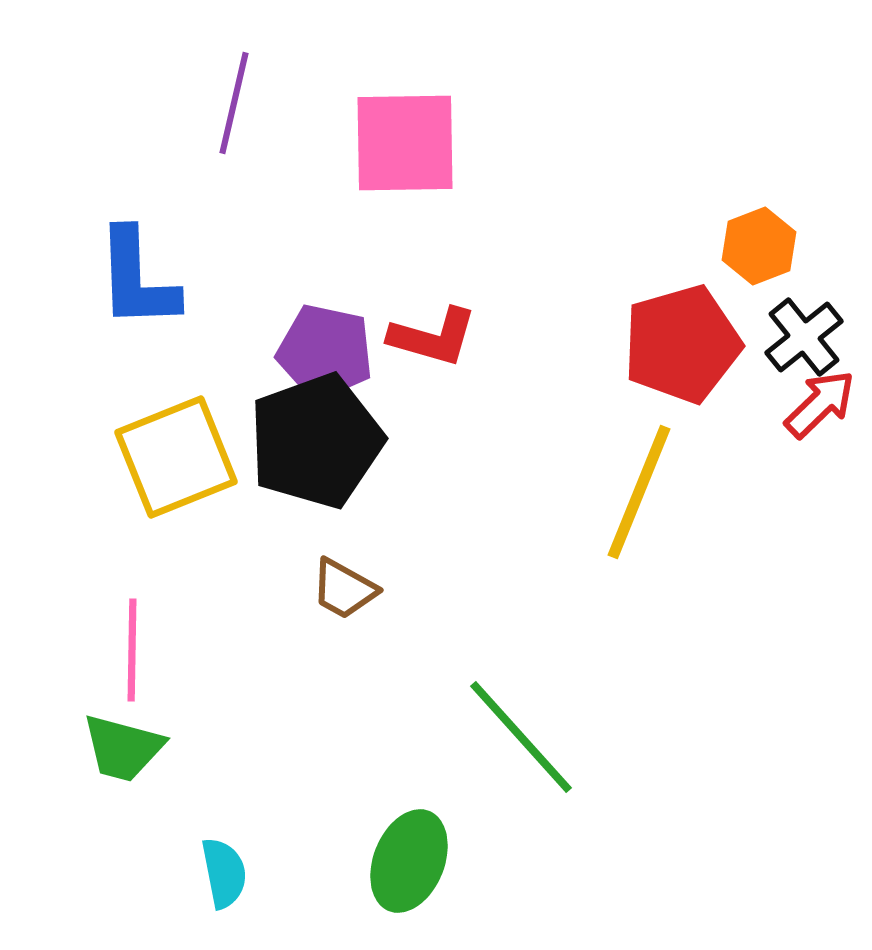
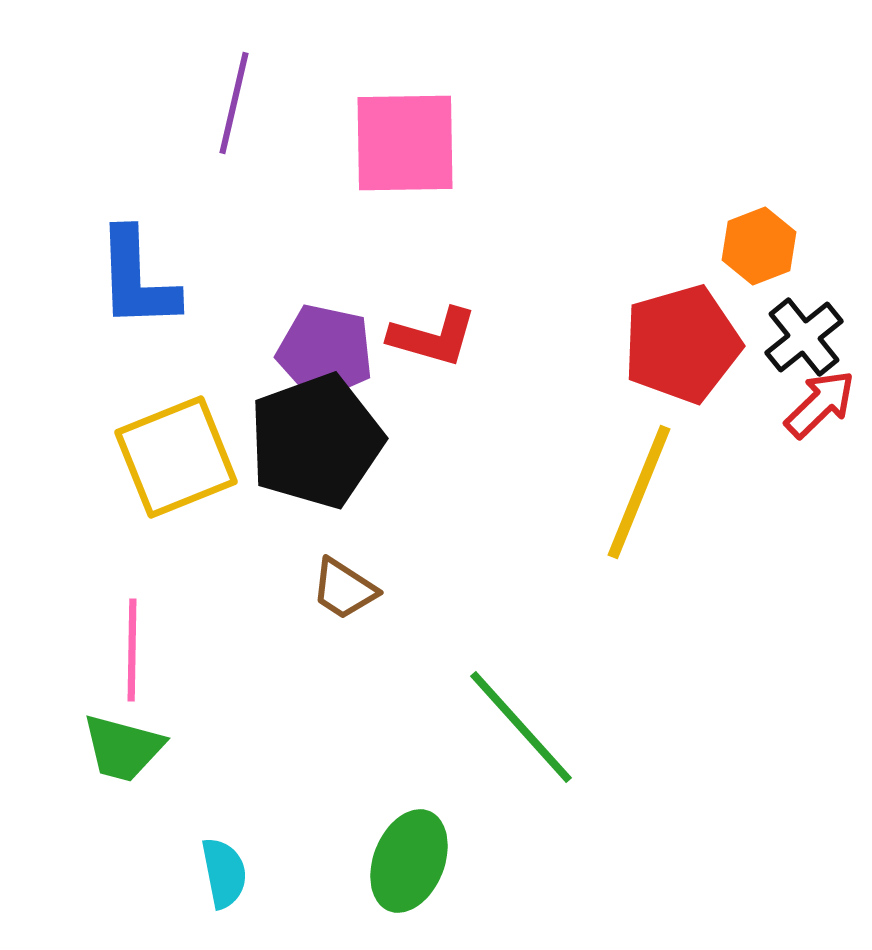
brown trapezoid: rotated 4 degrees clockwise
green line: moved 10 px up
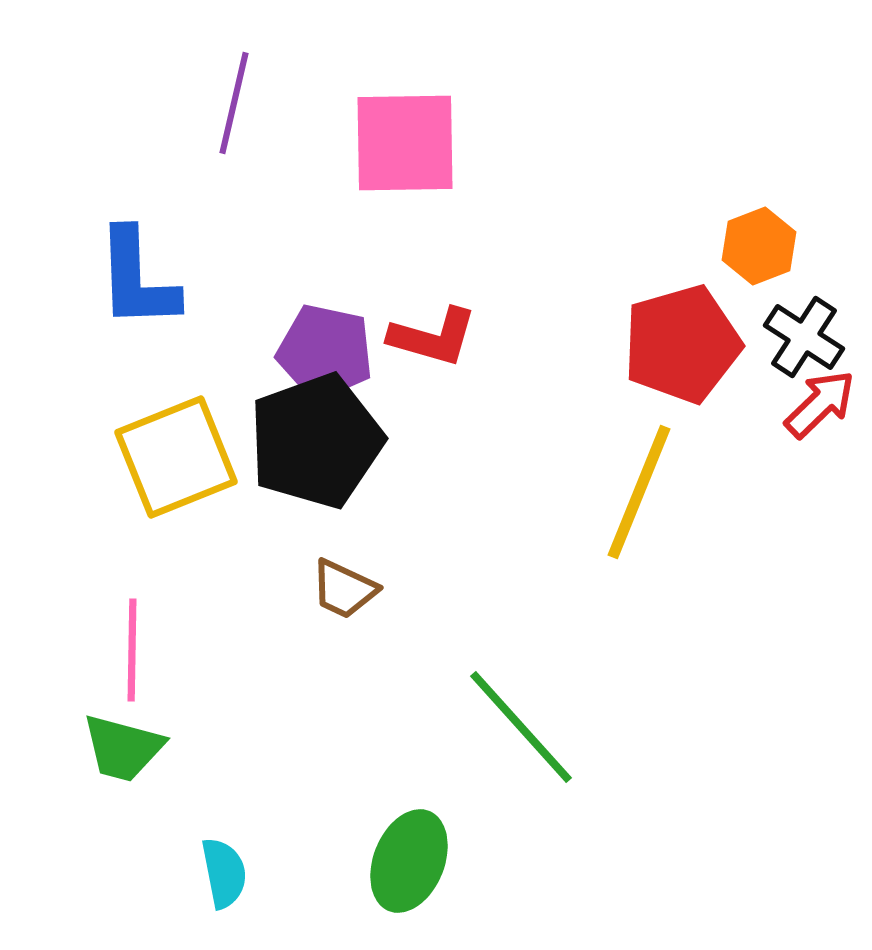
black cross: rotated 18 degrees counterclockwise
brown trapezoid: rotated 8 degrees counterclockwise
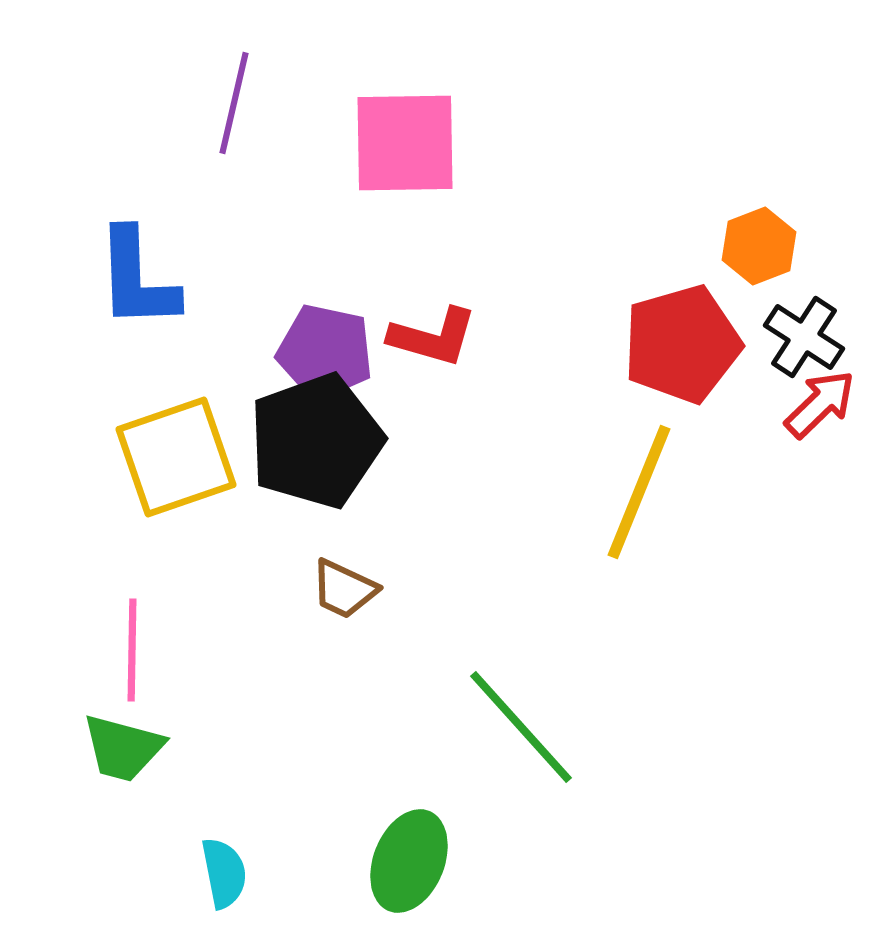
yellow square: rotated 3 degrees clockwise
